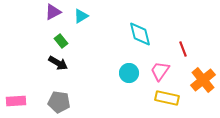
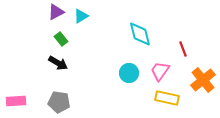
purple triangle: moved 3 px right
green rectangle: moved 2 px up
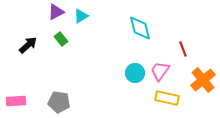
cyan diamond: moved 6 px up
black arrow: moved 30 px left, 18 px up; rotated 72 degrees counterclockwise
cyan circle: moved 6 px right
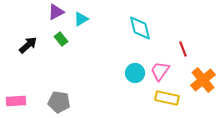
cyan triangle: moved 3 px down
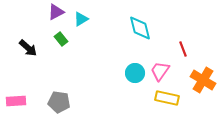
black arrow: moved 3 px down; rotated 84 degrees clockwise
orange cross: rotated 20 degrees counterclockwise
